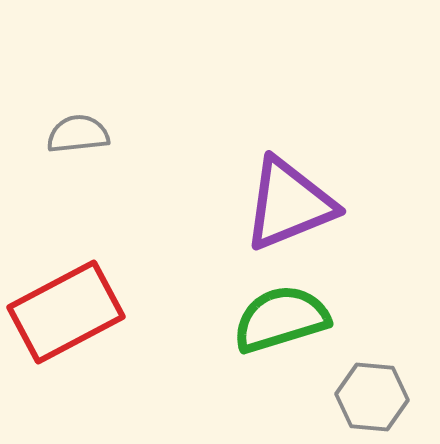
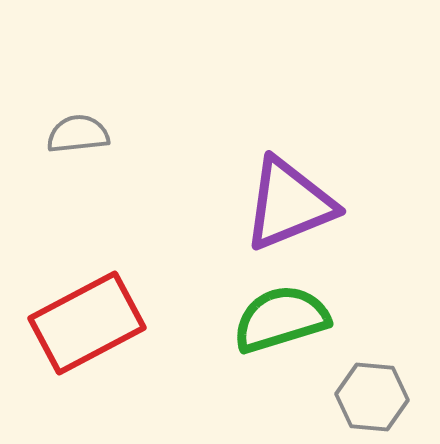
red rectangle: moved 21 px right, 11 px down
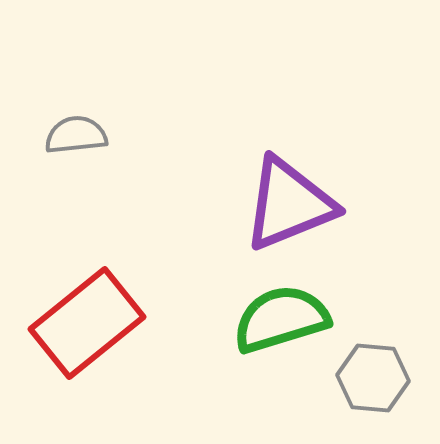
gray semicircle: moved 2 px left, 1 px down
red rectangle: rotated 11 degrees counterclockwise
gray hexagon: moved 1 px right, 19 px up
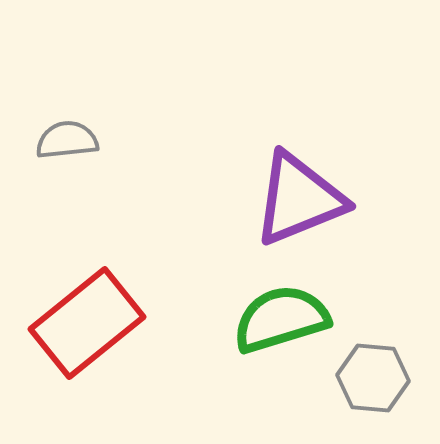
gray semicircle: moved 9 px left, 5 px down
purple triangle: moved 10 px right, 5 px up
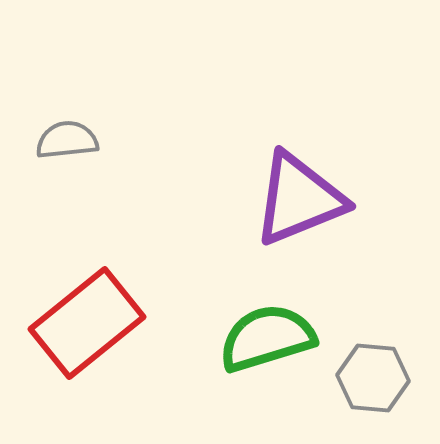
green semicircle: moved 14 px left, 19 px down
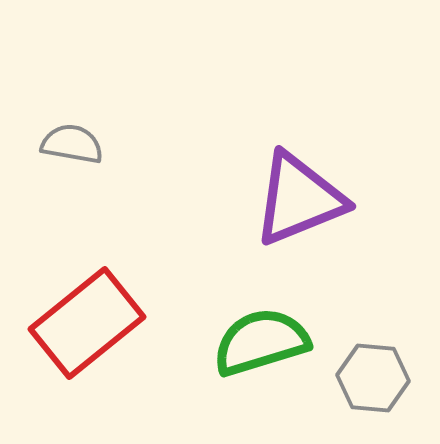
gray semicircle: moved 5 px right, 4 px down; rotated 16 degrees clockwise
green semicircle: moved 6 px left, 4 px down
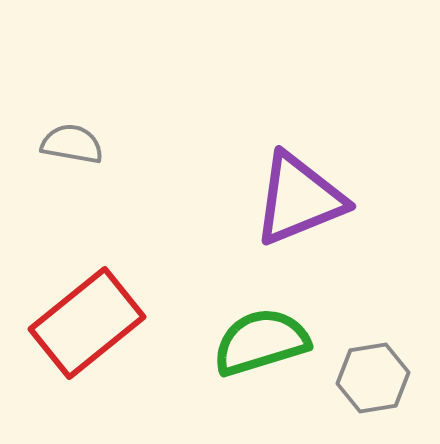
gray hexagon: rotated 14 degrees counterclockwise
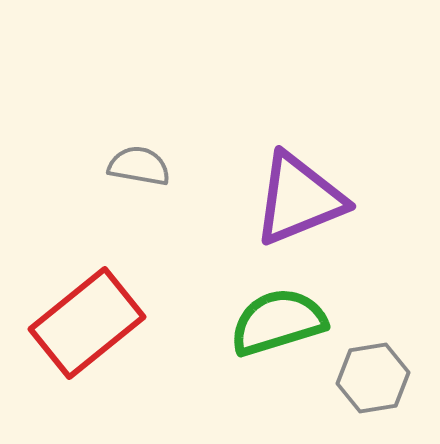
gray semicircle: moved 67 px right, 22 px down
green semicircle: moved 17 px right, 20 px up
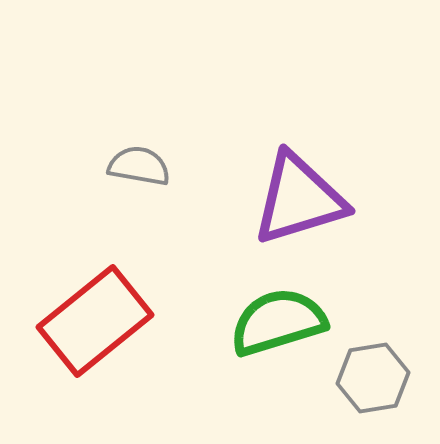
purple triangle: rotated 5 degrees clockwise
red rectangle: moved 8 px right, 2 px up
